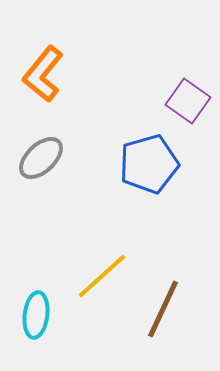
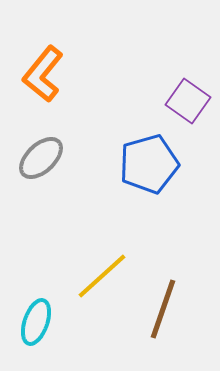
brown line: rotated 6 degrees counterclockwise
cyan ellipse: moved 7 px down; rotated 12 degrees clockwise
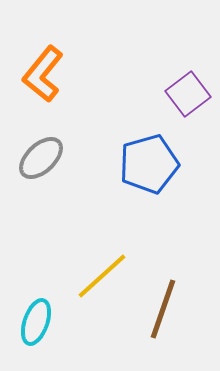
purple square: moved 7 px up; rotated 18 degrees clockwise
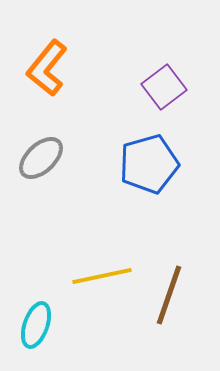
orange L-shape: moved 4 px right, 6 px up
purple square: moved 24 px left, 7 px up
yellow line: rotated 30 degrees clockwise
brown line: moved 6 px right, 14 px up
cyan ellipse: moved 3 px down
